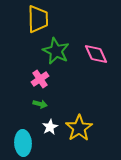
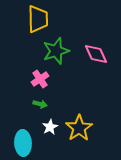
green star: rotated 28 degrees clockwise
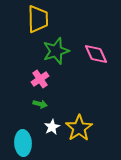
white star: moved 2 px right
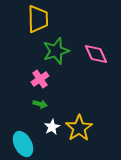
cyan ellipse: moved 1 px down; rotated 25 degrees counterclockwise
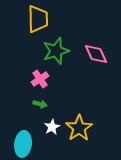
cyan ellipse: rotated 35 degrees clockwise
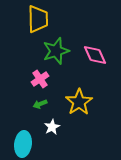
pink diamond: moved 1 px left, 1 px down
green arrow: rotated 144 degrees clockwise
yellow star: moved 26 px up
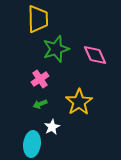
green star: moved 2 px up
cyan ellipse: moved 9 px right
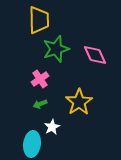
yellow trapezoid: moved 1 px right, 1 px down
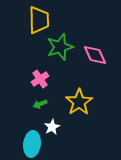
green star: moved 4 px right, 2 px up
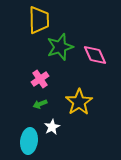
cyan ellipse: moved 3 px left, 3 px up
